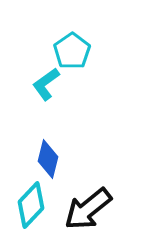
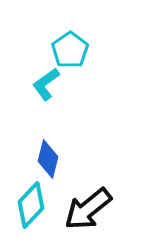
cyan pentagon: moved 2 px left, 1 px up
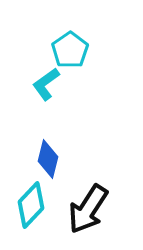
black arrow: rotated 18 degrees counterclockwise
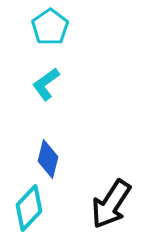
cyan pentagon: moved 20 px left, 23 px up
cyan diamond: moved 2 px left, 3 px down
black arrow: moved 23 px right, 5 px up
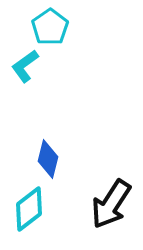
cyan L-shape: moved 21 px left, 18 px up
cyan diamond: moved 1 px down; rotated 9 degrees clockwise
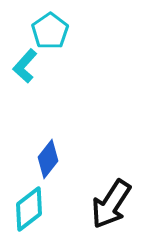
cyan pentagon: moved 4 px down
cyan L-shape: rotated 12 degrees counterclockwise
blue diamond: rotated 24 degrees clockwise
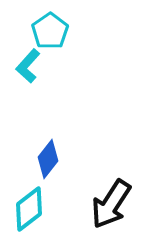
cyan L-shape: moved 3 px right
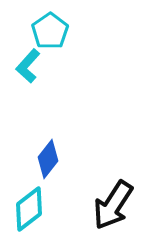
black arrow: moved 2 px right, 1 px down
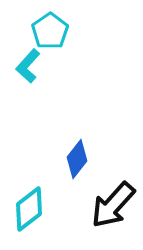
blue diamond: moved 29 px right
black arrow: rotated 9 degrees clockwise
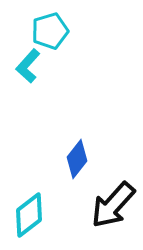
cyan pentagon: rotated 18 degrees clockwise
cyan diamond: moved 6 px down
